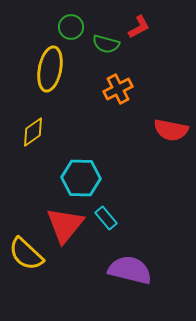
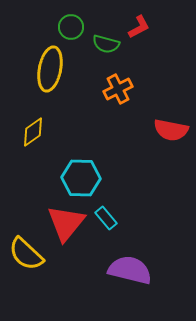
red triangle: moved 1 px right, 2 px up
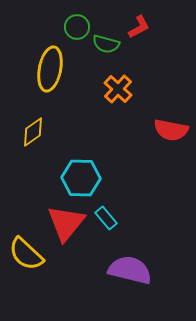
green circle: moved 6 px right
orange cross: rotated 20 degrees counterclockwise
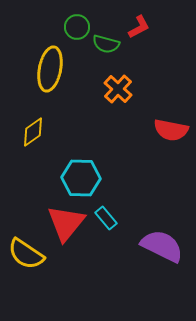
yellow semicircle: rotated 9 degrees counterclockwise
purple semicircle: moved 32 px right, 24 px up; rotated 12 degrees clockwise
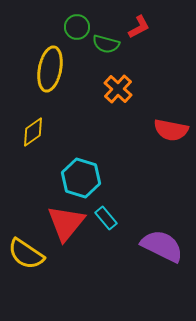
cyan hexagon: rotated 15 degrees clockwise
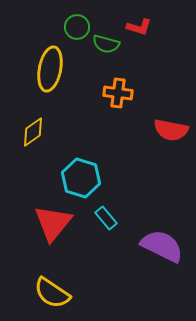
red L-shape: rotated 45 degrees clockwise
orange cross: moved 4 px down; rotated 36 degrees counterclockwise
red triangle: moved 13 px left
yellow semicircle: moved 26 px right, 39 px down
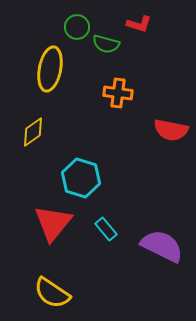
red L-shape: moved 3 px up
cyan rectangle: moved 11 px down
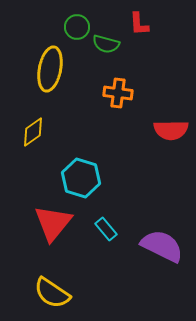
red L-shape: rotated 70 degrees clockwise
red semicircle: rotated 12 degrees counterclockwise
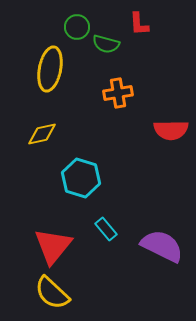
orange cross: rotated 16 degrees counterclockwise
yellow diamond: moved 9 px right, 2 px down; rotated 24 degrees clockwise
red triangle: moved 23 px down
yellow semicircle: rotated 9 degrees clockwise
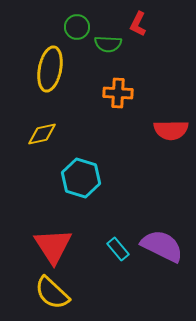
red L-shape: moved 1 px left; rotated 30 degrees clockwise
green semicircle: moved 2 px right; rotated 12 degrees counterclockwise
orange cross: rotated 12 degrees clockwise
cyan rectangle: moved 12 px right, 20 px down
red triangle: rotated 12 degrees counterclockwise
